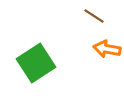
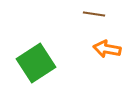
brown line: moved 2 px up; rotated 25 degrees counterclockwise
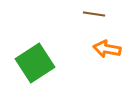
green square: moved 1 px left
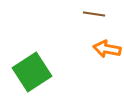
green square: moved 3 px left, 9 px down
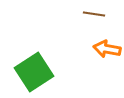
green square: moved 2 px right
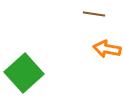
green square: moved 10 px left, 1 px down; rotated 9 degrees counterclockwise
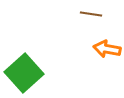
brown line: moved 3 px left
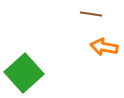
orange arrow: moved 3 px left, 2 px up
